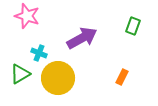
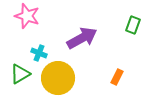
green rectangle: moved 1 px up
orange rectangle: moved 5 px left
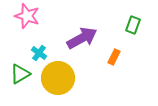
cyan cross: rotated 14 degrees clockwise
orange rectangle: moved 3 px left, 20 px up
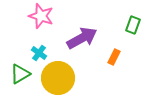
pink star: moved 14 px right
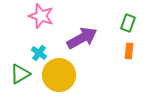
green rectangle: moved 5 px left, 2 px up
orange rectangle: moved 15 px right, 6 px up; rotated 21 degrees counterclockwise
yellow circle: moved 1 px right, 3 px up
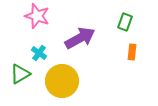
pink star: moved 4 px left
green rectangle: moved 3 px left, 1 px up
purple arrow: moved 2 px left
orange rectangle: moved 3 px right, 1 px down
yellow circle: moved 3 px right, 6 px down
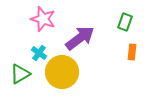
pink star: moved 6 px right, 3 px down
purple arrow: rotated 8 degrees counterclockwise
yellow circle: moved 9 px up
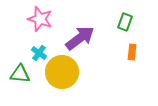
pink star: moved 3 px left
green triangle: rotated 35 degrees clockwise
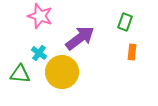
pink star: moved 3 px up
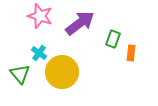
green rectangle: moved 12 px left, 17 px down
purple arrow: moved 15 px up
orange rectangle: moved 1 px left, 1 px down
green triangle: rotated 45 degrees clockwise
